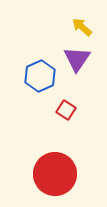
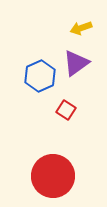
yellow arrow: moved 1 px left, 1 px down; rotated 60 degrees counterclockwise
purple triangle: moved 1 px left, 4 px down; rotated 20 degrees clockwise
red circle: moved 2 px left, 2 px down
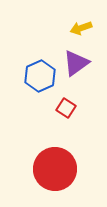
red square: moved 2 px up
red circle: moved 2 px right, 7 px up
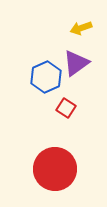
blue hexagon: moved 6 px right, 1 px down
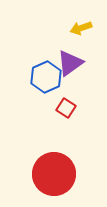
purple triangle: moved 6 px left
red circle: moved 1 px left, 5 px down
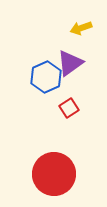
red square: moved 3 px right; rotated 24 degrees clockwise
